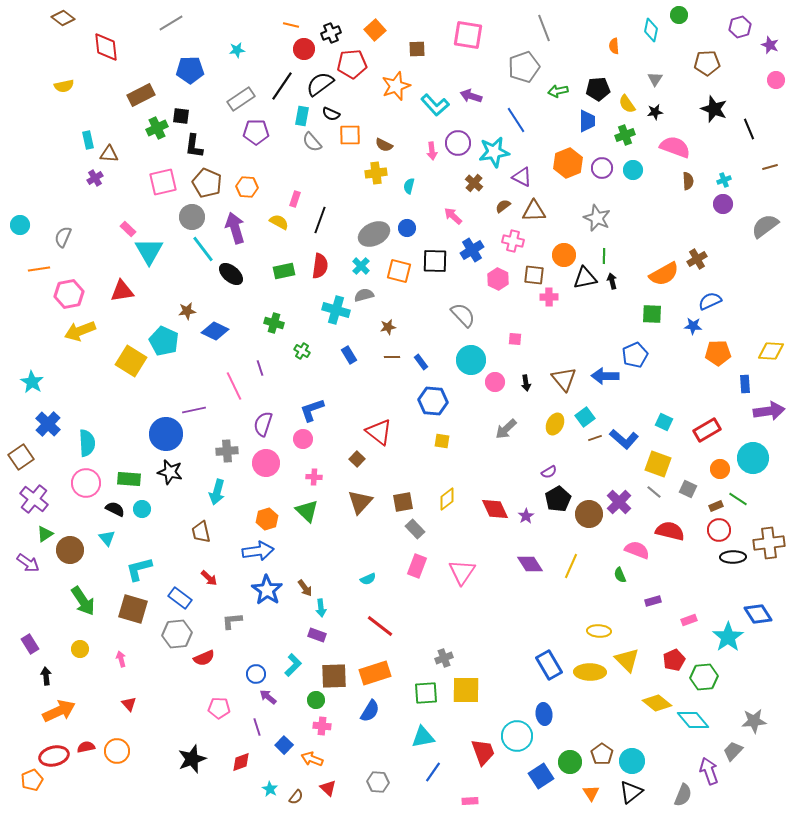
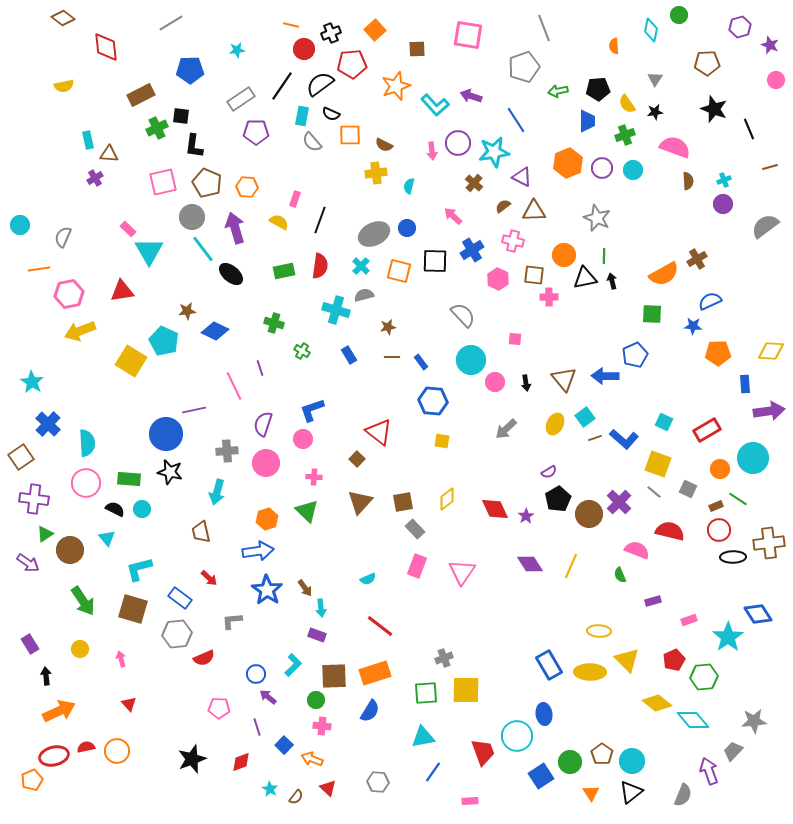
purple cross at (34, 499): rotated 32 degrees counterclockwise
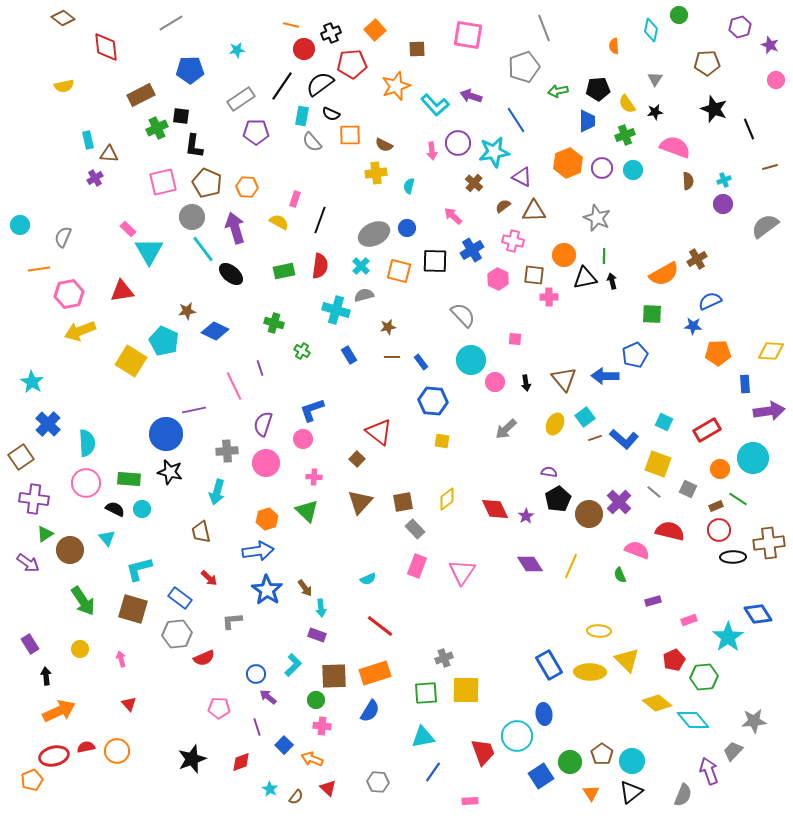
purple semicircle at (549, 472): rotated 140 degrees counterclockwise
